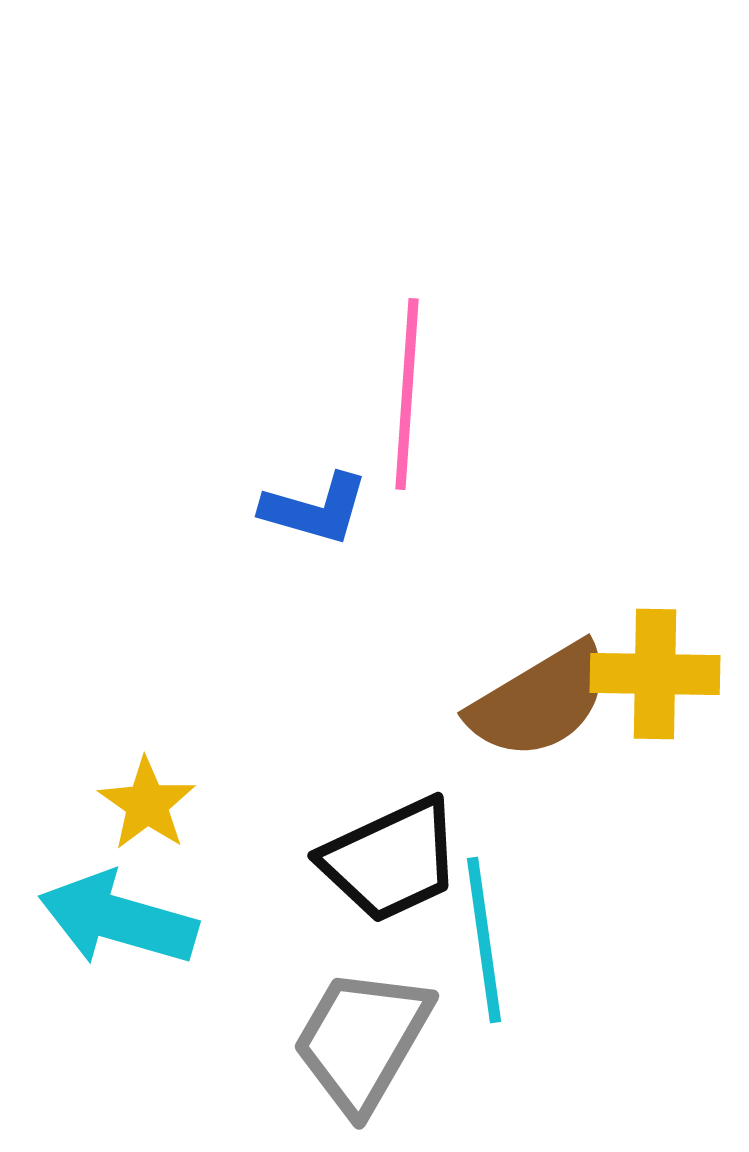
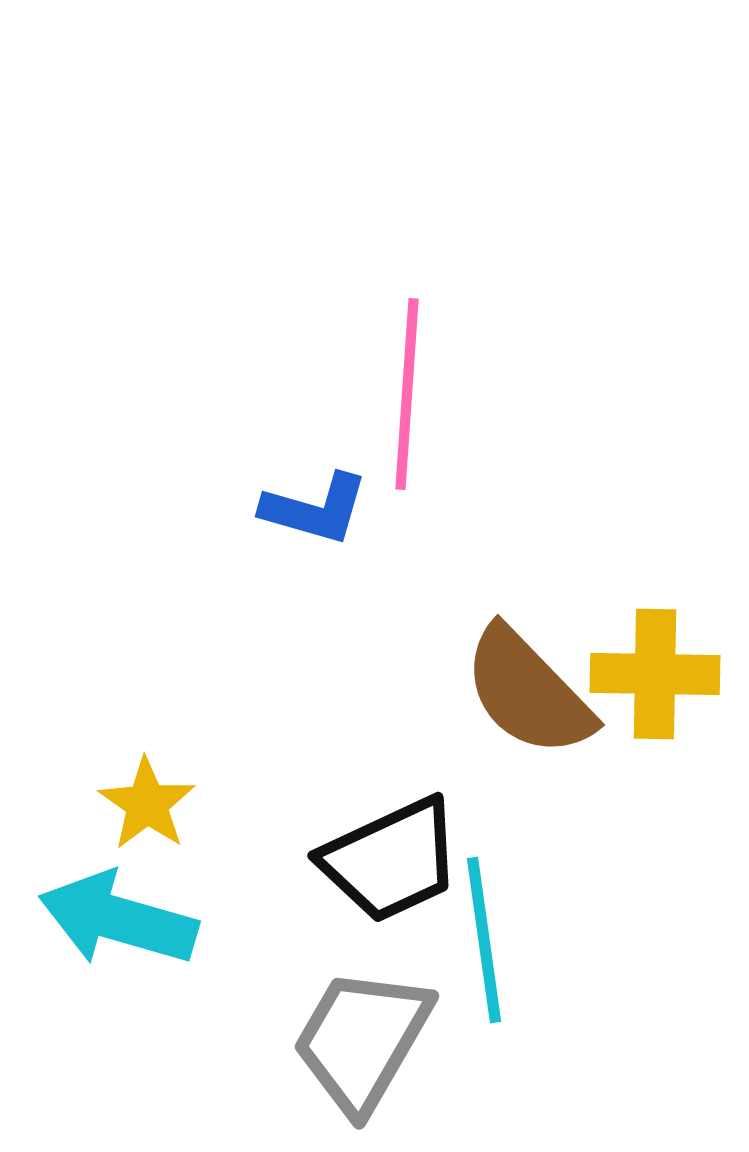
brown semicircle: moved 12 px left, 9 px up; rotated 77 degrees clockwise
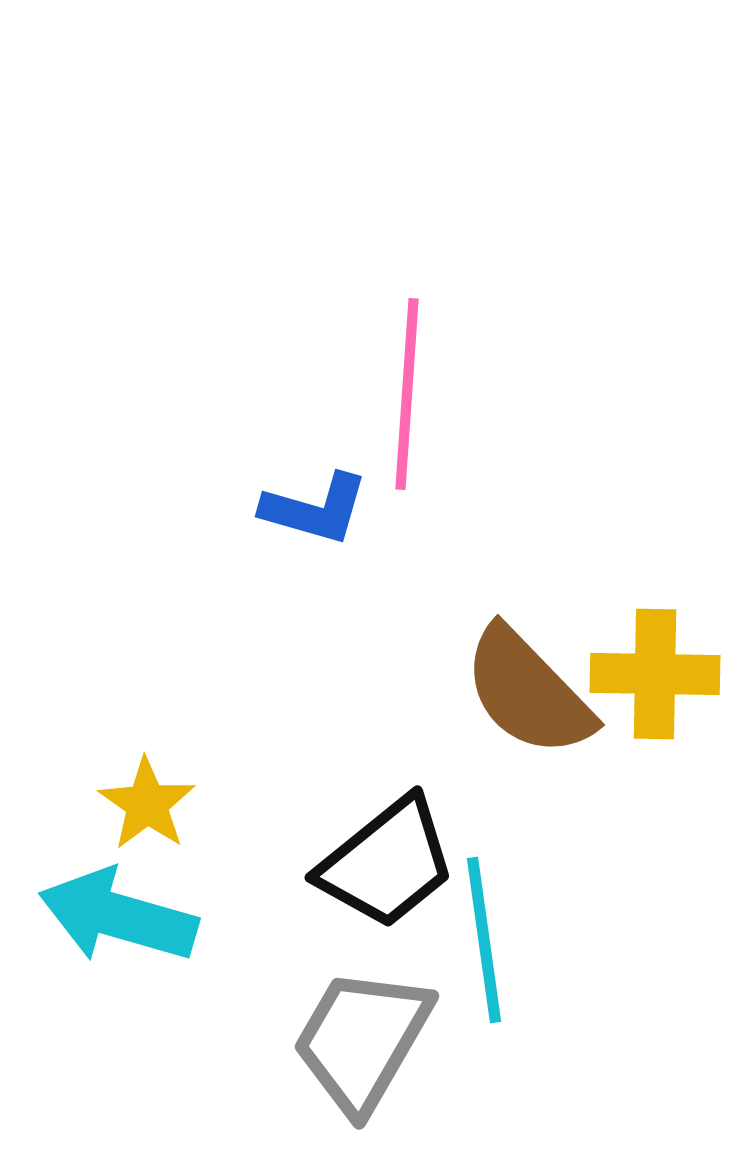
black trapezoid: moved 4 px left, 3 px down; rotated 14 degrees counterclockwise
cyan arrow: moved 3 px up
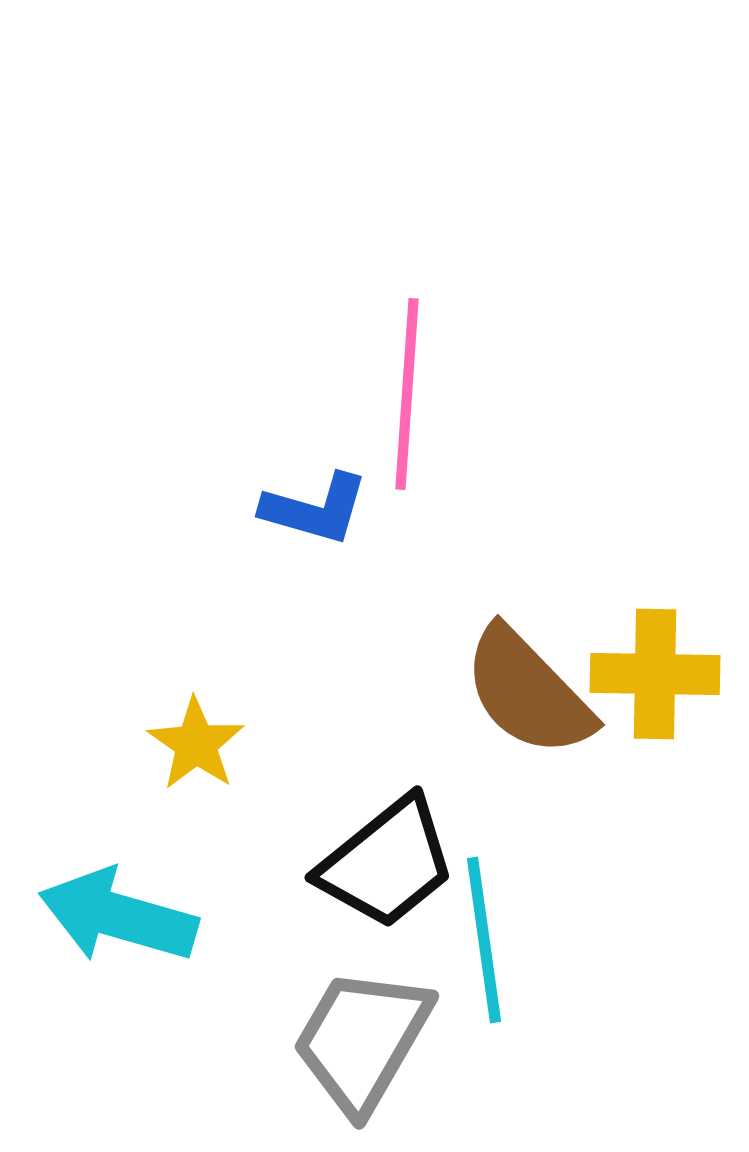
yellow star: moved 49 px right, 60 px up
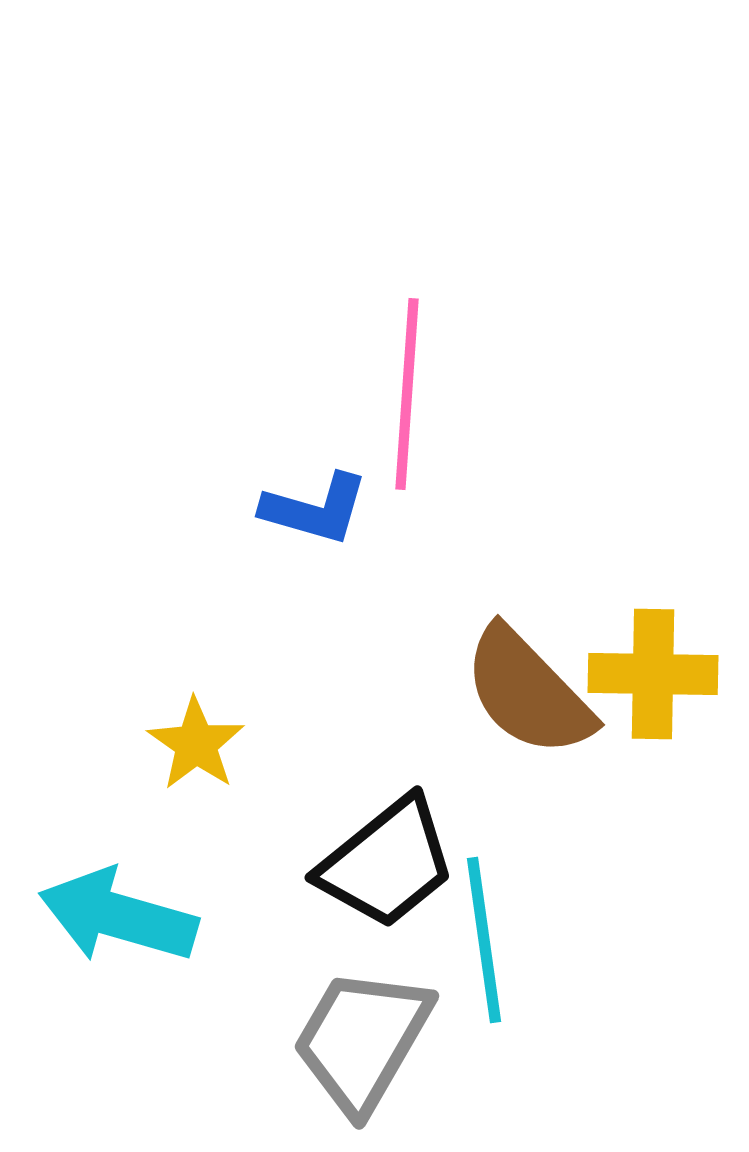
yellow cross: moved 2 px left
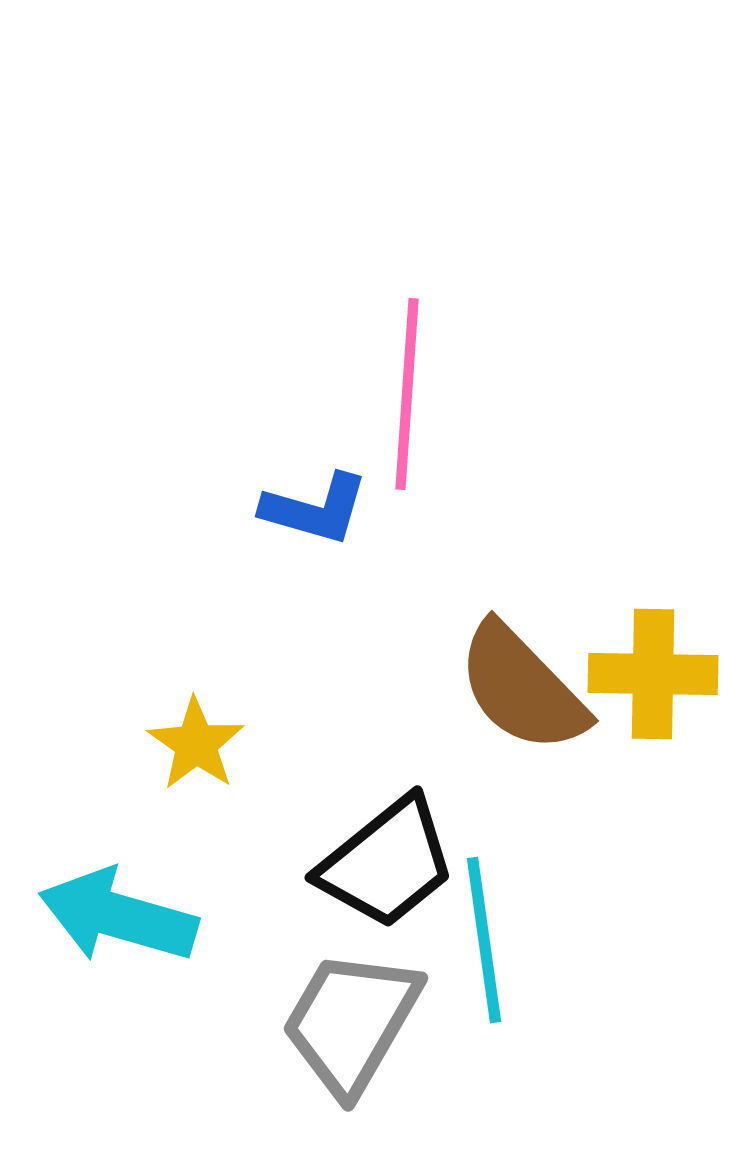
brown semicircle: moved 6 px left, 4 px up
gray trapezoid: moved 11 px left, 18 px up
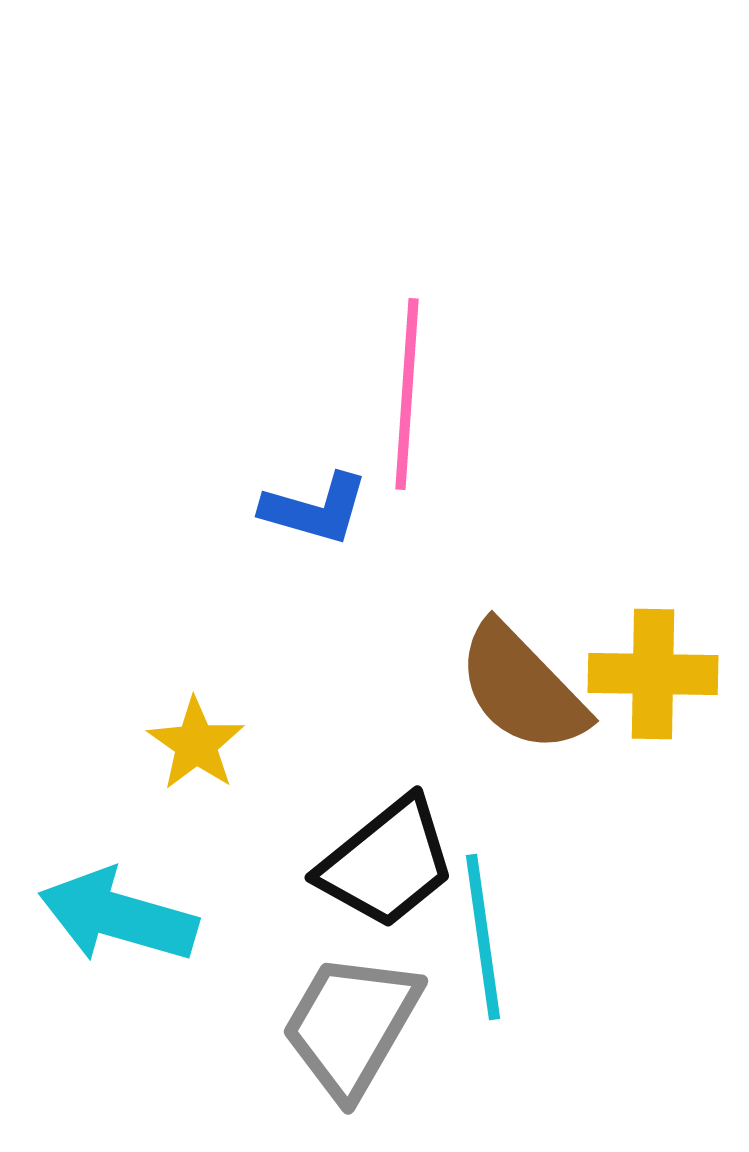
cyan line: moved 1 px left, 3 px up
gray trapezoid: moved 3 px down
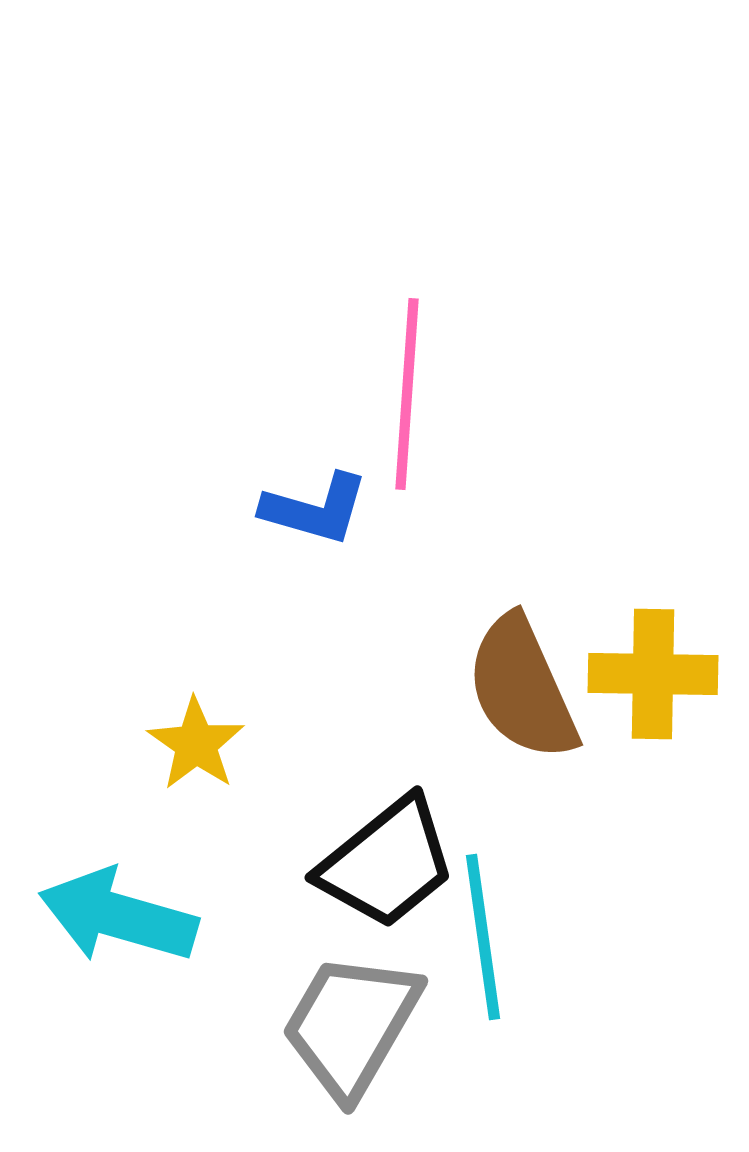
brown semicircle: rotated 20 degrees clockwise
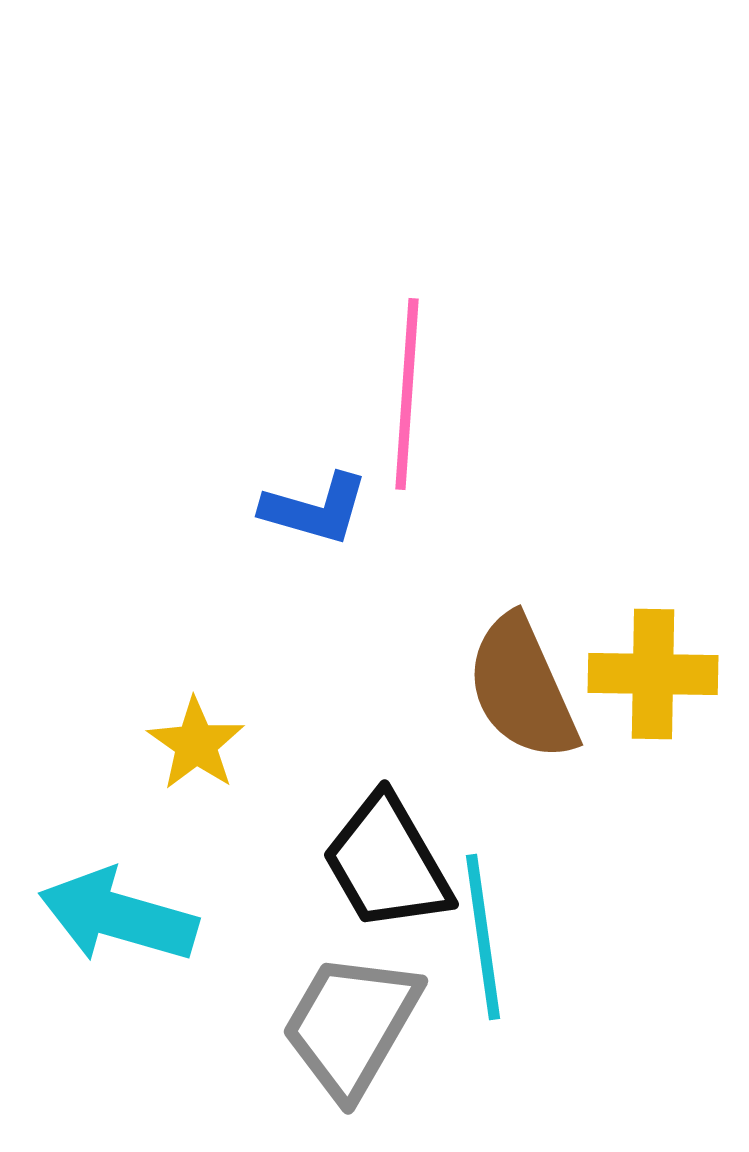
black trapezoid: rotated 99 degrees clockwise
